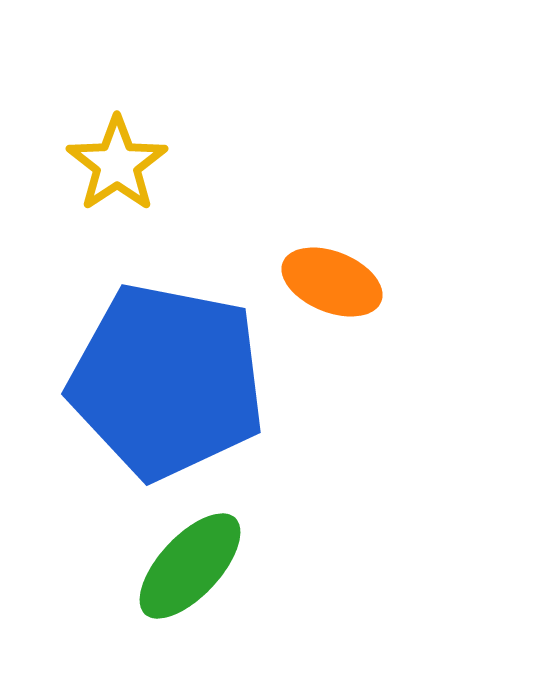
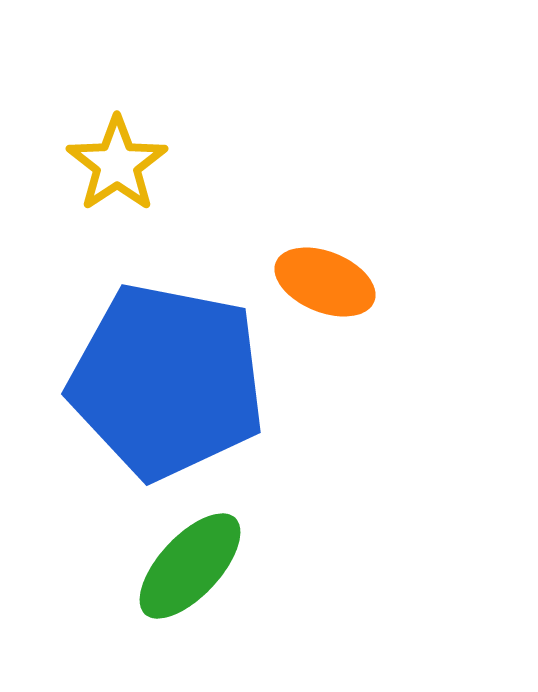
orange ellipse: moved 7 px left
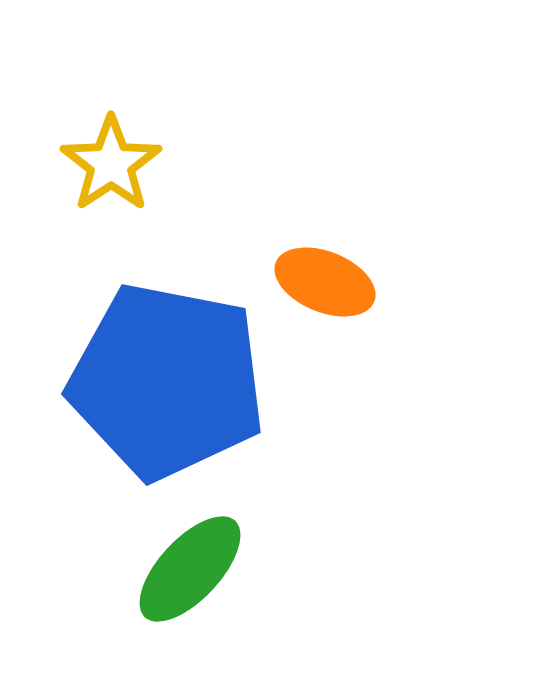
yellow star: moved 6 px left
green ellipse: moved 3 px down
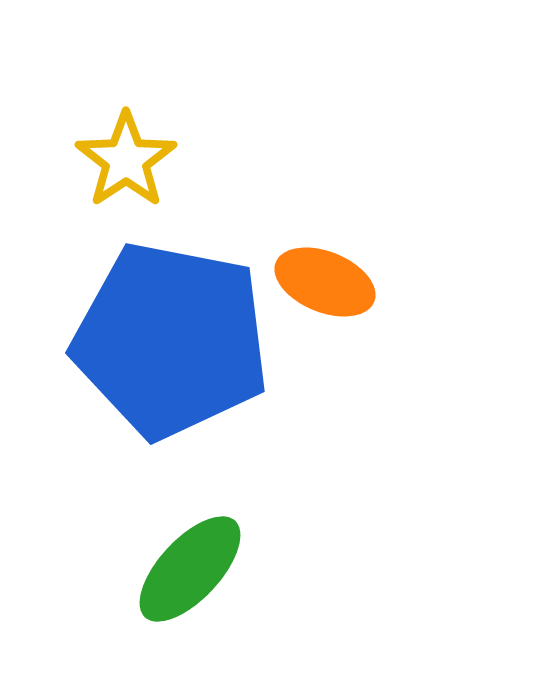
yellow star: moved 15 px right, 4 px up
blue pentagon: moved 4 px right, 41 px up
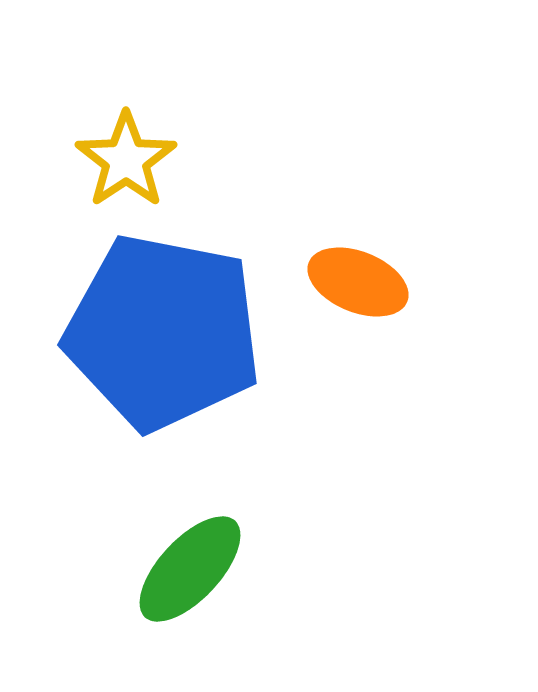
orange ellipse: moved 33 px right
blue pentagon: moved 8 px left, 8 px up
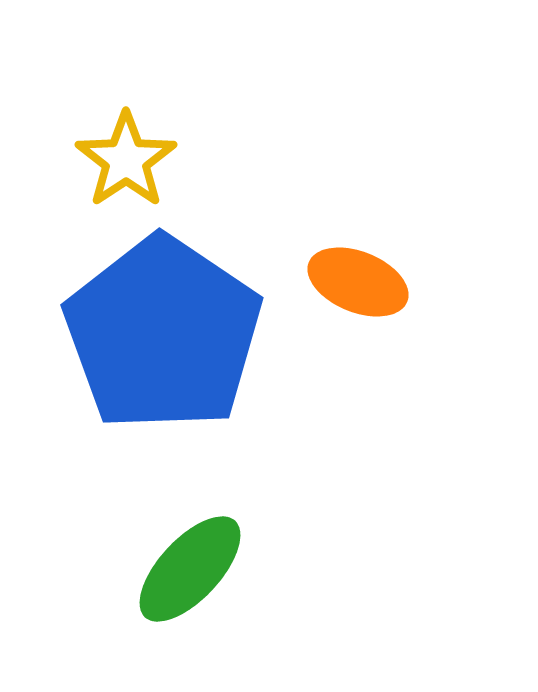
blue pentagon: moved 2 px down; rotated 23 degrees clockwise
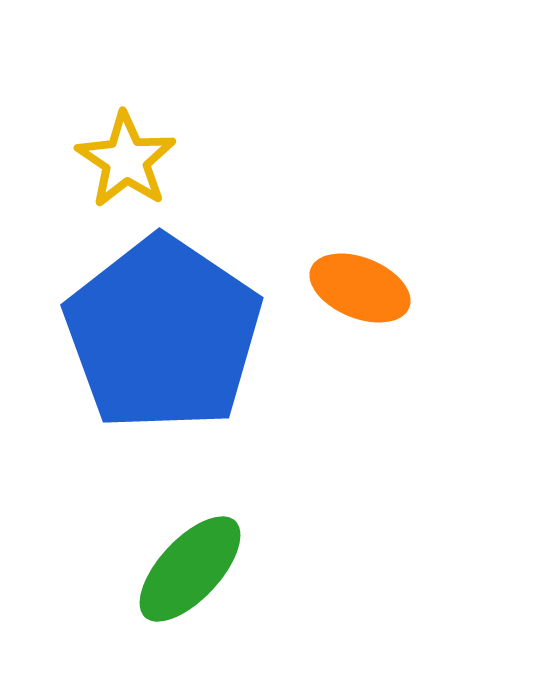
yellow star: rotated 4 degrees counterclockwise
orange ellipse: moved 2 px right, 6 px down
